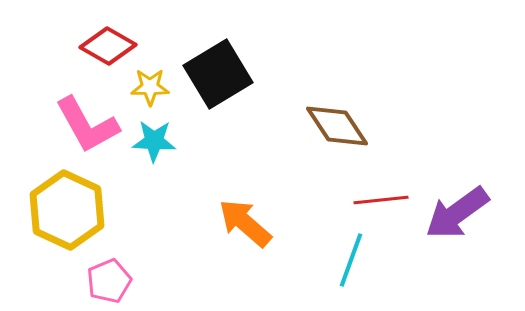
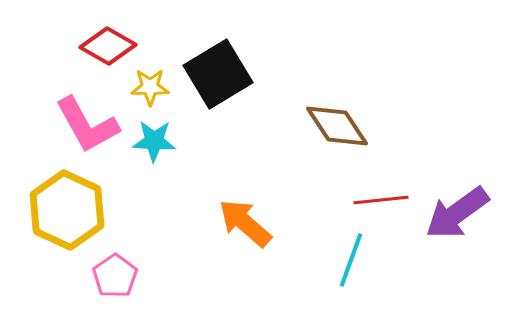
pink pentagon: moved 6 px right, 5 px up; rotated 12 degrees counterclockwise
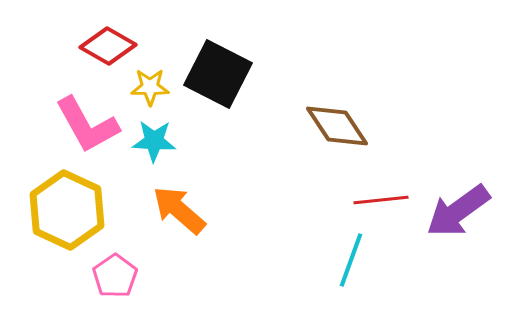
black square: rotated 32 degrees counterclockwise
purple arrow: moved 1 px right, 2 px up
orange arrow: moved 66 px left, 13 px up
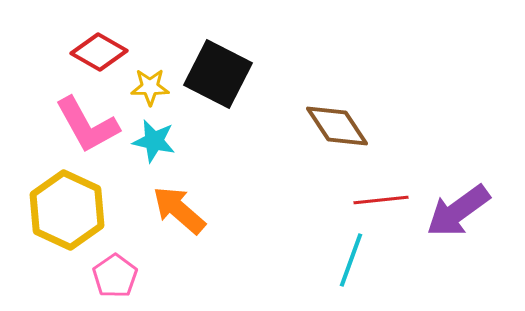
red diamond: moved 9 px left, 6 px down
cyan star: rotated 9 degrees clockwise
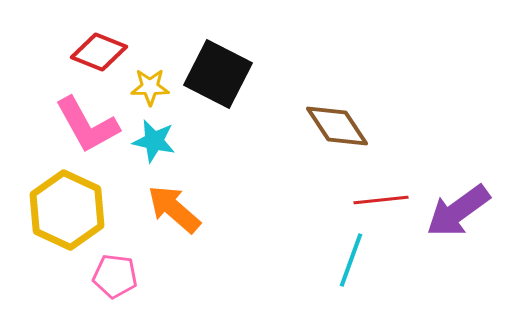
red diamond: rotated 8 degrees counterclockwise
orange arrow: moved 5 px left, 1 px up
pink pentagon: rotated 30 degrees counterclockwise
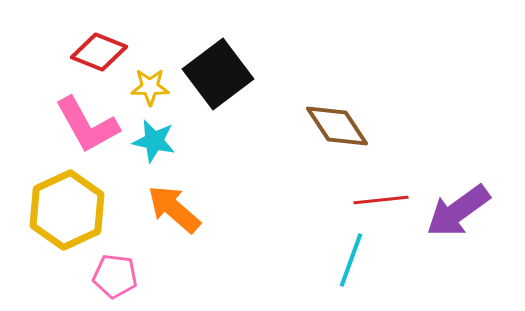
black square: rotated 26 degrees clockwise
yellow hexagon: rotated 10 degrees clockwise
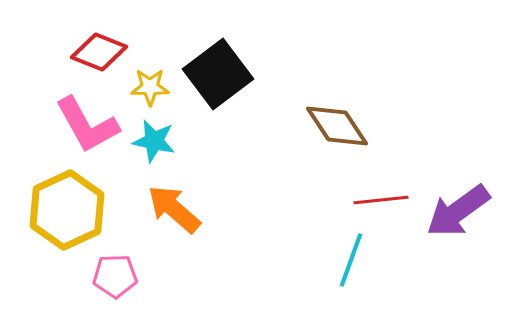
pink pentagon: rotated 9 degrees counterclockwise
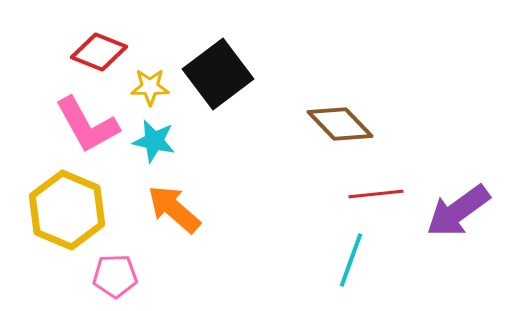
brown diamond: moved 3 px right, 2 px up; rotated 10 degrees counterclockwise
red line: moved 5 px left, 6 px up
yellow hexagon: rotated 12 degrees counterclockwise
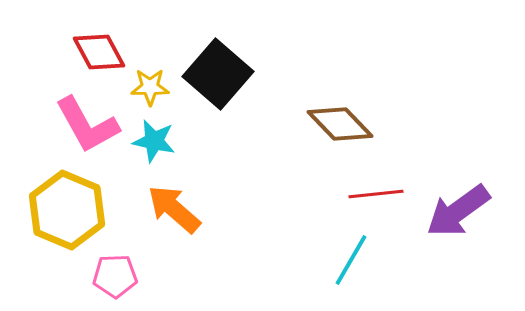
red diamond: rotated 40 degrees clockwise
black square: rotated 12 degrees counterclockwise
cyan line: rotated 10 degrees clockwise
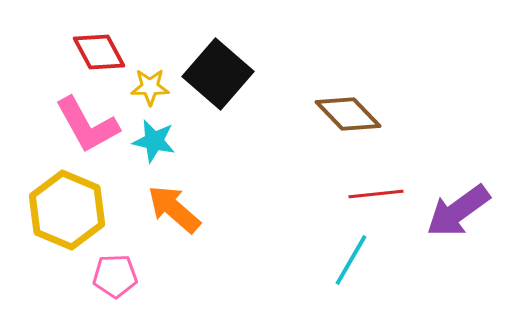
brown diamond: moved 8 px right, 10 px up
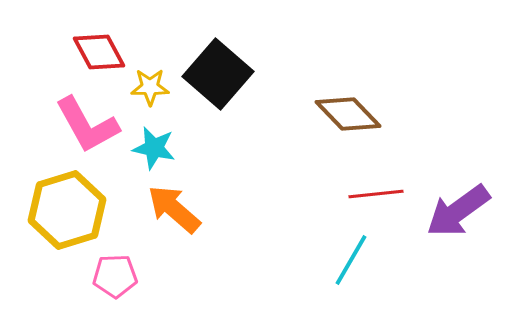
cyan star: moved 7 px down
yellow hexagon: rotated 20 degrees clockwise
